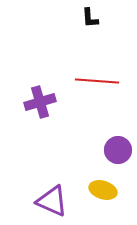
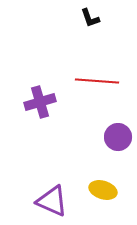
black L-shape: rotated 15 degrees counterclockwise
purple circle: moved 13 px up
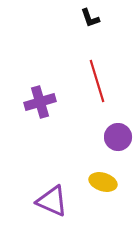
red line: rotated 69 degrees clockwise
yellow ellipse: moved 8 px up
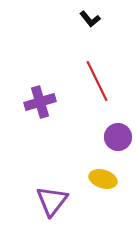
black L-shape: moved 1 px down; rotated 20 degrees counterclockwise
red line: rotated 9 degrees counterclockwise
yellow ellipse: moved 3 px up
purple triangle: rotated 44 degrees clockwise
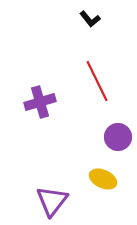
yellow ellipse: rotated 8 degrees clockwise
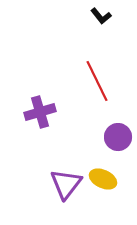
black L-shape: moved 11 px right, 3 px up
purple cross: moved 10 px down
purple triangle: moved 14 px right, 17 px up
